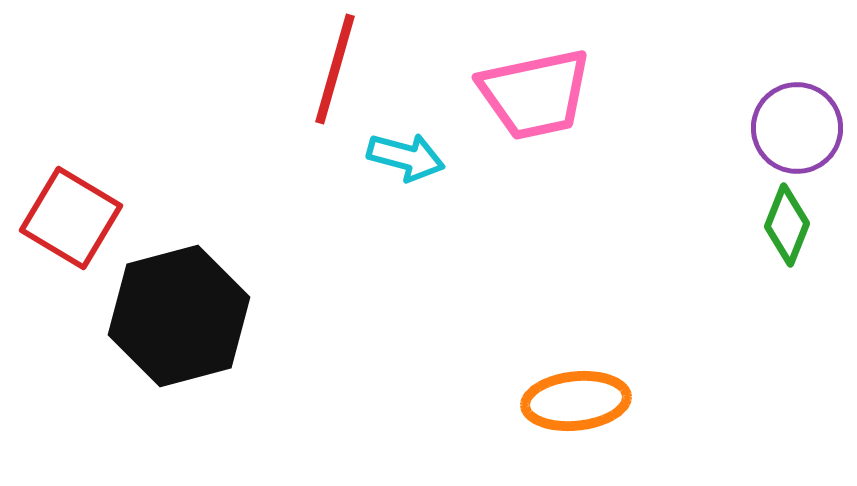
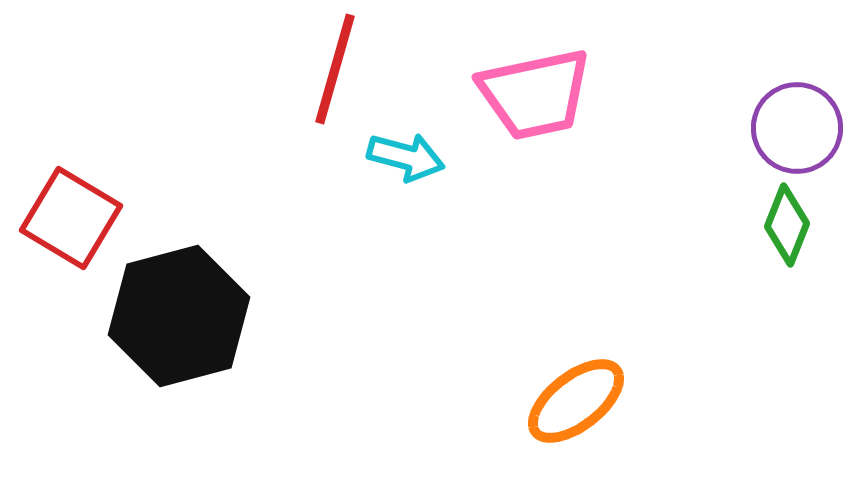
orange ellipse: rotated 32 degrees counterclockwise
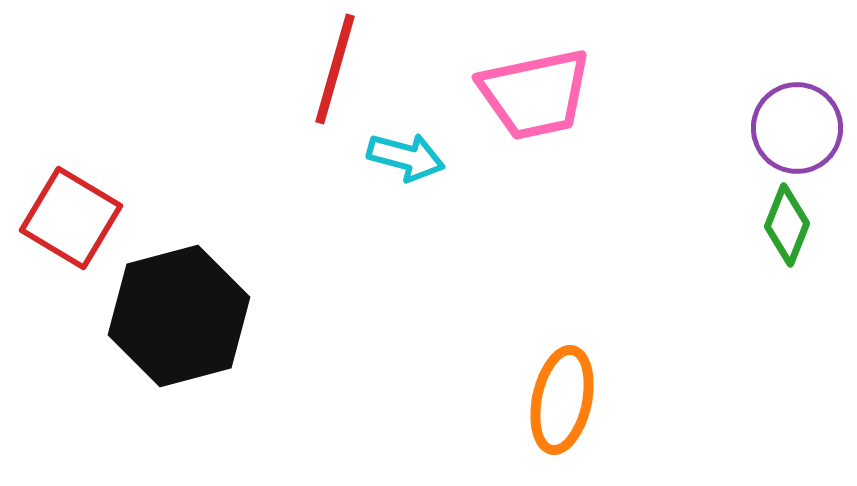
orange ellipse: moved 14 px left, 1 px up; rotated 40 degrees counterclockwise
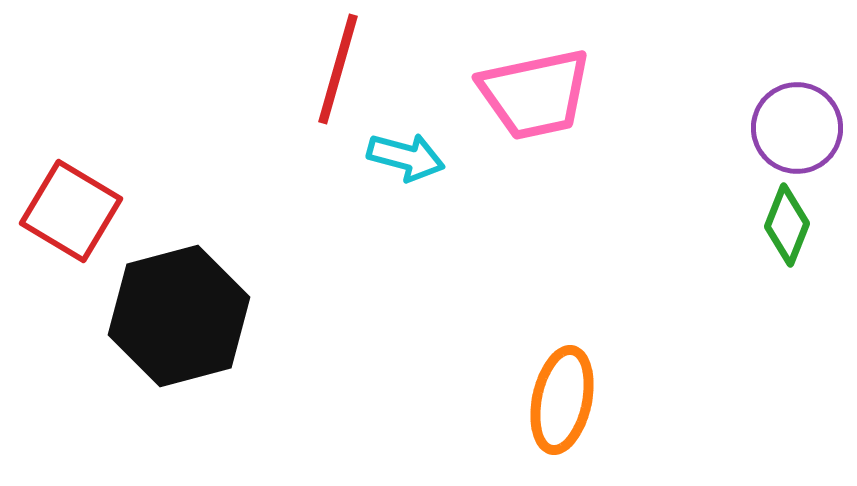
red line: moved 3 px right
red square: moved 7 px up
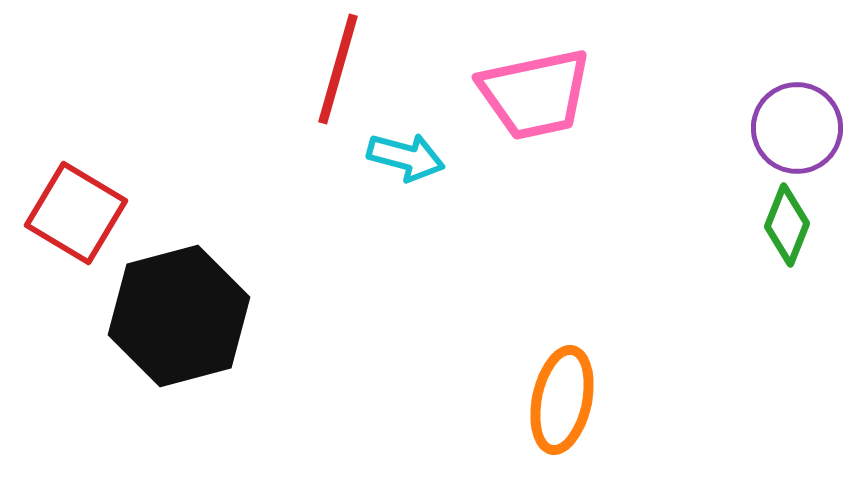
red square: moved 5 px right, 2 px down
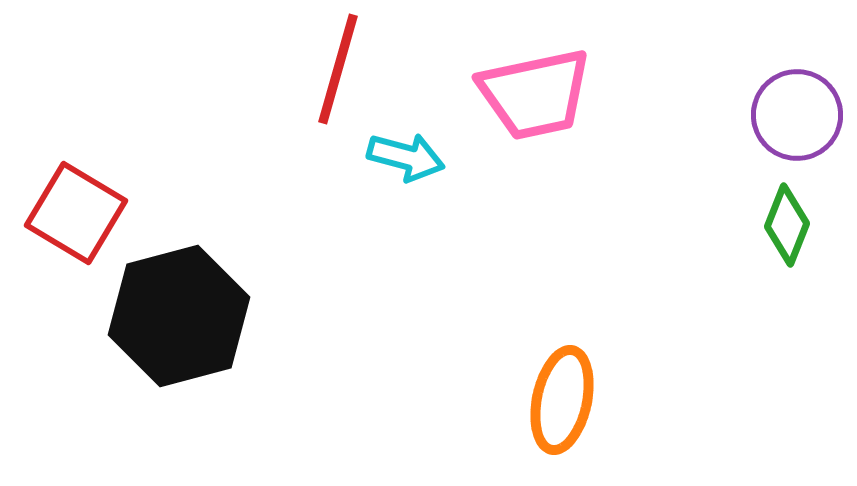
purple circle: moved 13 px up
